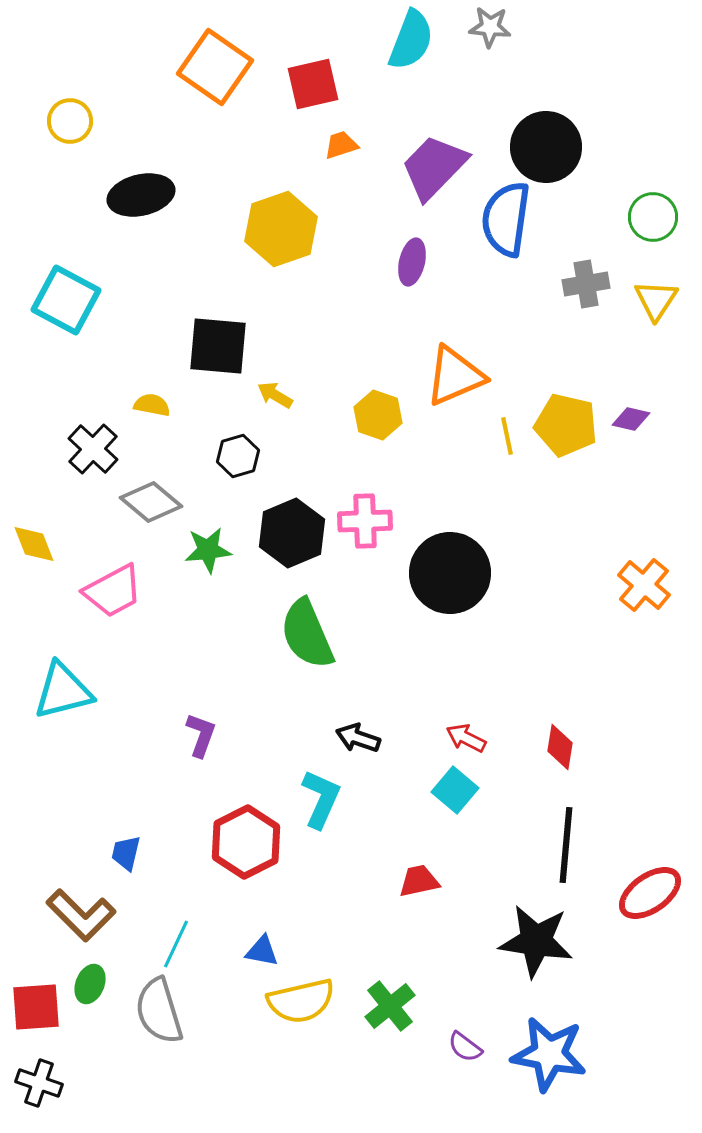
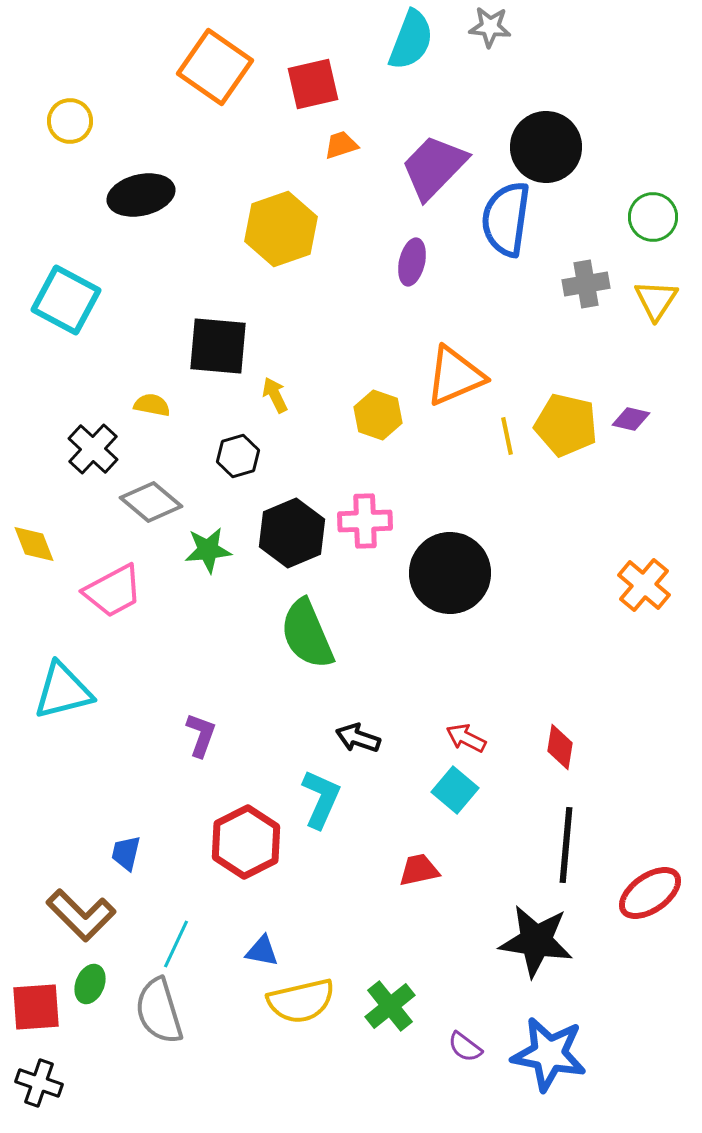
yellow arrow at (275, 395): rotated 33 degrees clockwise
red trapezoid at (419, 881): moved 11 px up
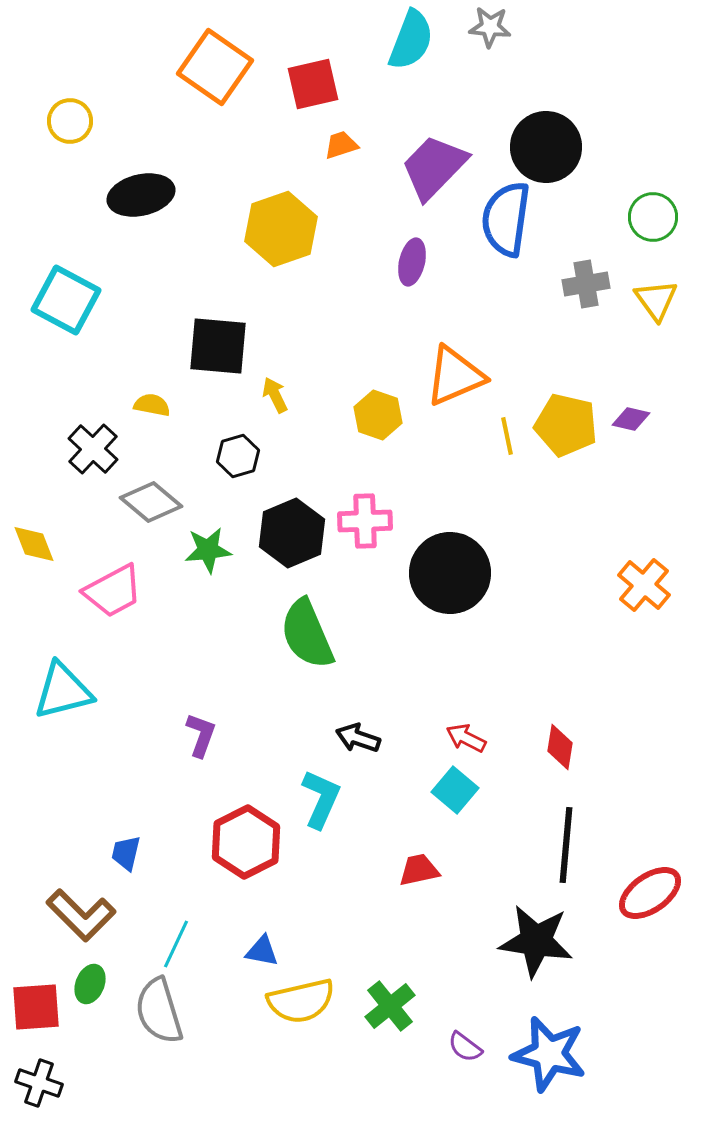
yellow triangle at (656, 300): rotated 9 degrees counterclockwise
blue star at (549, 1054): rotated 4 degrees clockwise
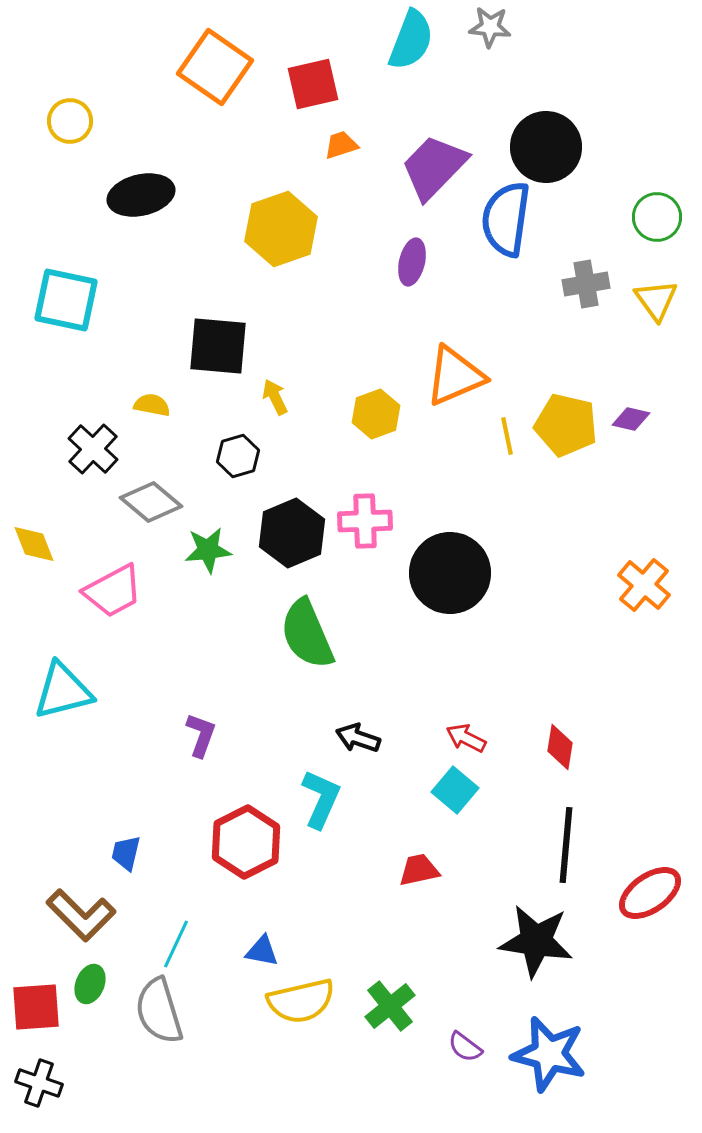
green circle at (653, 217): moved 4 px right
cyan square at (66, 300): rotated 16 degrees counterclockwise
yellow arrow at (275, 395): moved 2 px down
yellow hexagon at (378, 415): moved 2 px left, 1 px up; rotated 21 degrees clockwise
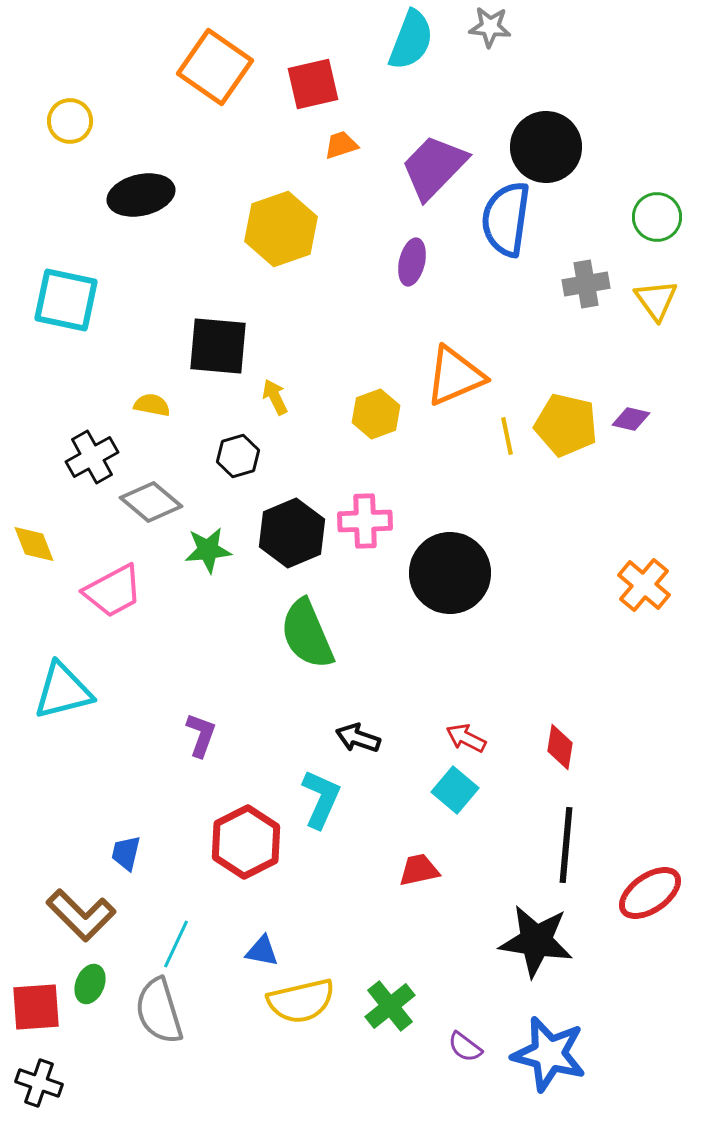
black cross at (93, 449): moved 1 px left, 8 px down; rotated 18 degrees clockwise
